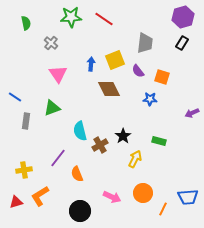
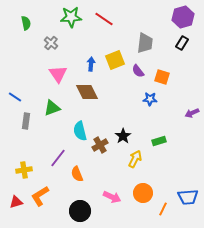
brown diamond: moved 22 px left, 3 px down
green rectangle: rotated 32 degrees counterclockwise
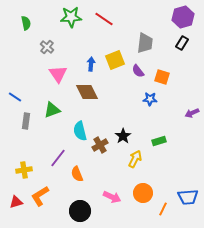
gray cross: moved 4 px left, 4 px down
green triangle: moved 2 px down
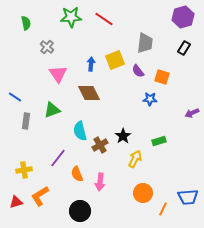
black rectangle: moved 2 px right, 5 px down
brown diamond: moved 2 px right, 1 px down
pink arrow: moved 12 px left, 15 px up; rotated 72 degrees clockwise
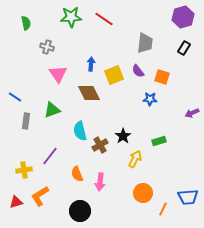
gray cross: rotated 24 degrees counterclockwise
yellow square: moved 1 px left, 15 px down
purple line: moved 8 px left, 2 px up
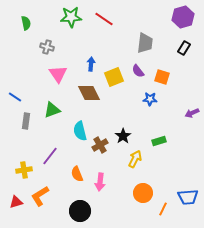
yellow square: moved 2 px down
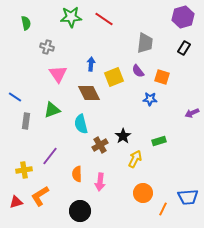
cyan semicircle: moved 1 px right, 7 px up
orange semicircle: rotated 21 degrees clockwise
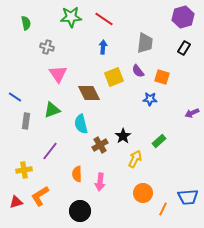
blue arrow: moved 12 px right, 17 px up
green rectangle: rotated 24 degrees counterclockwise
purple line: moved 5 px up
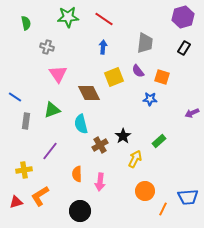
green star: moved 3 px left
orange circle: moved 2 px right, 2 px up
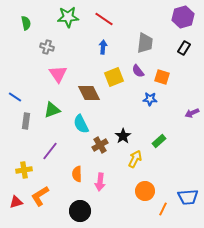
cyan semicircle: rotated 12 degrees counterclockwise
